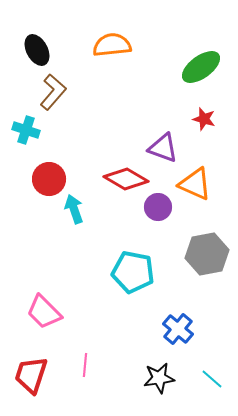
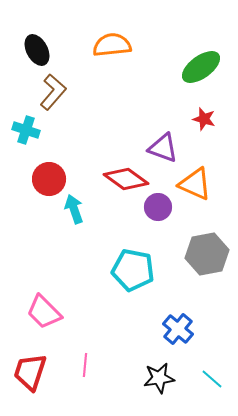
red diamond: rotated 6 degrees clockwise
cyan pentagon: moved 2 px up
red trapezoid: moved 1 px left, 3 px up
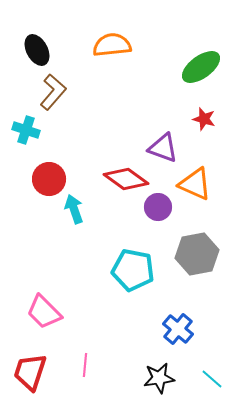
gray hexagon: moved 10 px left
